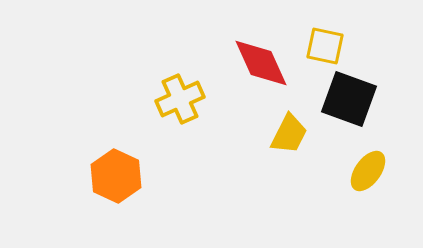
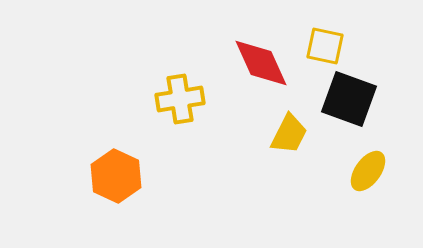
yellow cross: rotated 15 degrees clockwise
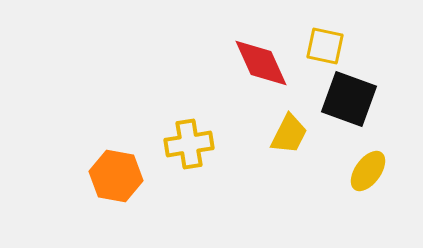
yellow cross: moved 9 px right, 45 px down
orange hexagon: rotated 15 degrees counterclockwise
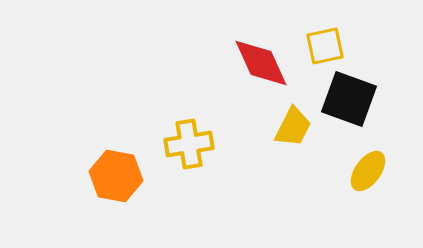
yellow square: rotated 24 degrees counterclockwise
yellow trapezoid: moved 4 px right, 7 px up
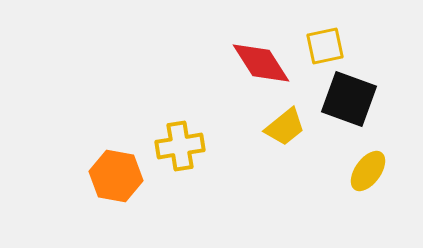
red diamond: rotated 8 degrees counterclockwise
yellow trapezoid: moved 8 px left; rotated 24 degrees clockwise
yellow cross: moved 9 px left, 2 px down
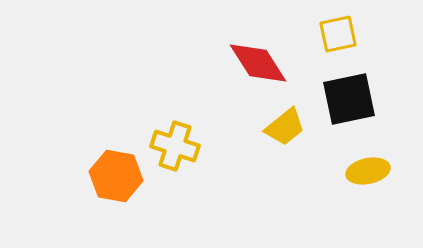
yellow square: moved 13 px right, 12 px up
red diamond: moved 3 px left
black square: rotated 32 degrees counterclockwise
yellow cross: moved 5 px left; rotated 27 degrees clockwise
yellow ellipse: rotated 42 degrees clockwise
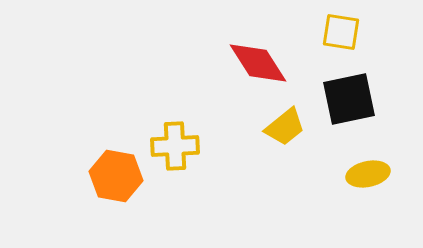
yellow square: moved 3 px right, 2 px up; rotated 21 degrees clockwise
yellow cross: rotated 21 degrees counterclockwise
yellow ellipse: moved 3 px down
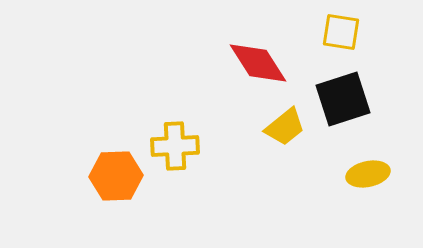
black square: moved 6 px left; rotated 6 degrees counterclockwise
orange hexagon: rotated 12 degrees counterclockwise
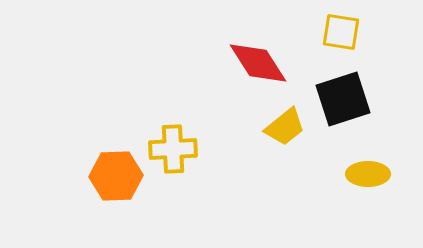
yellow cross: moved 2 px left, 3 px down
yellow ellipse: rotated 12 degrees clockwise
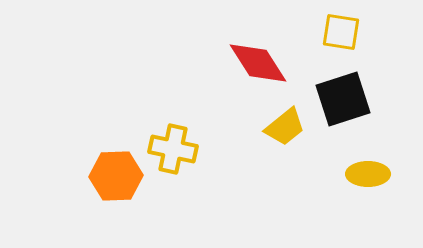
yellow cross: rotated 15 degrees clockwise
